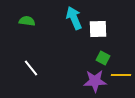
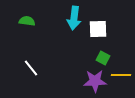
cyan arrow: rotated 150 degrees counterclockwise
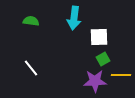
green semicircle: moved 4 px right
white square: moved 1 px right, 8 px down
green square: moved 1 px down; rotated 32 degrees clockwise
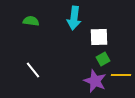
white line: moved 2 px right, 2 px down
purple star: rotated 25 degrees clockwise
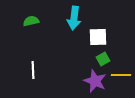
green semicircle: rotated 21 degrees counterclockwise
white square: moved 1 px left
white line: rotated 36 degrees clockwise
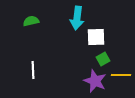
cyan arrow: moved 3 px right
white square: moved 2 px left
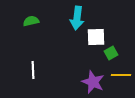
green square: moved 8 px right, 6 px up
purple star: moved 2 px left, 1 px down
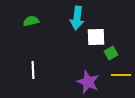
purple star: moved 5 px left
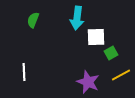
green semicircle: moved 2 px right, 1 px up; rotated 56 degrees counterclockwise
white line: moved 9 px left, 2 px down
yellow line: rotated 30 degrees counterclockwise
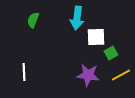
purple star: moved 7 px up; rotated 15 degrees counterclockwise
